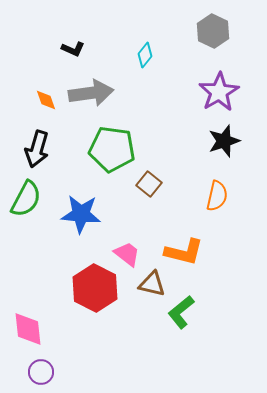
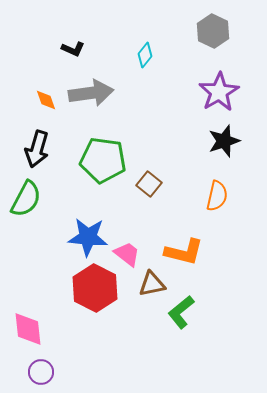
green pentagon: moved 9 px left, 11 px down
blue star: moved 7 px right, 23 px down
brown triangle: rotated 24 degrees counterclockwise
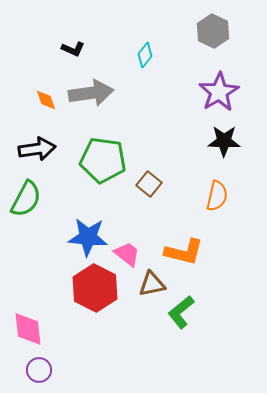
black star: rotated 20 degrees clockwise
black arrow: rotated 114 degrees counterclockwise
purple circle: moved 2 px left, 2 px up
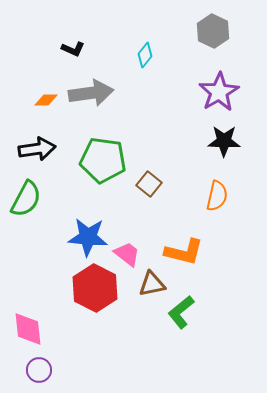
orange diamond: rotated 70 degrees counterclockwise
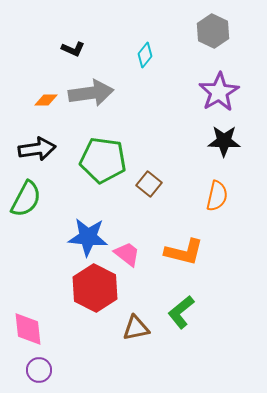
brown triangle: moved 16 px left, 44 px down
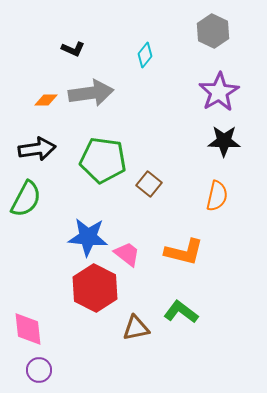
green L-shape: rotated 76 degrees clockwise
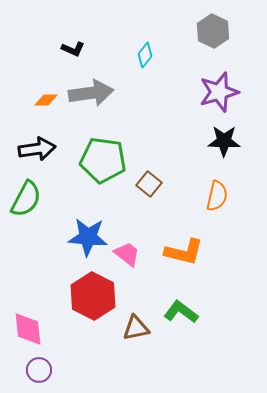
purple star: rotated 15 degrees clockwise
red hexagon: moved 2 px left, 8 px down
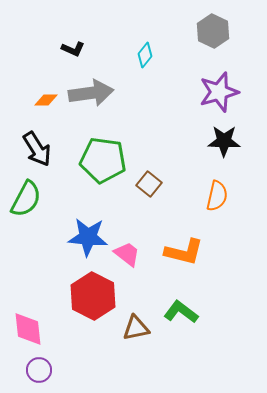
black arrow: rotated 66 degrees clockwise
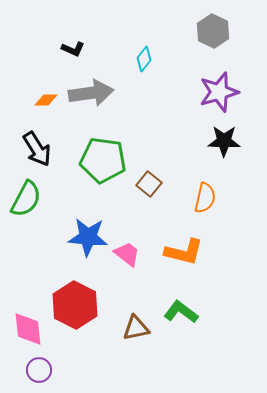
cyan diamond: moved 1 px left, 4 px down
orange semicircle: moved 12 px left, 2 px down
red hexagon: moved 18 px left, 9 px down
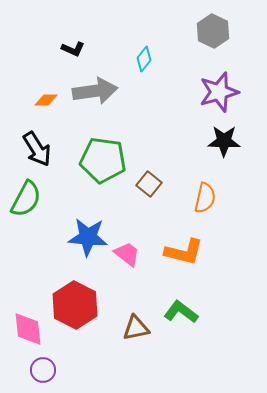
gray arrow: moved 4 px right, 2 px up
purple circle: moved 4 px right
